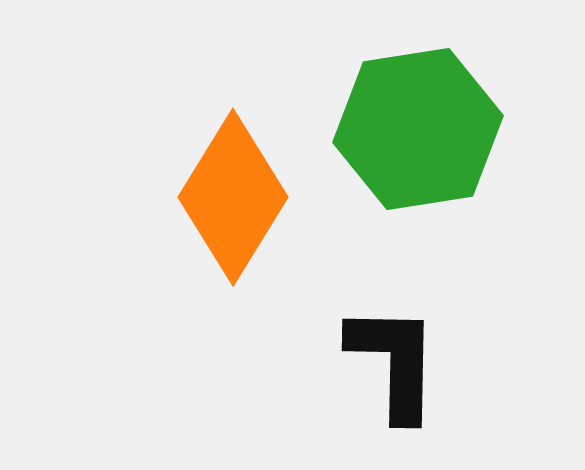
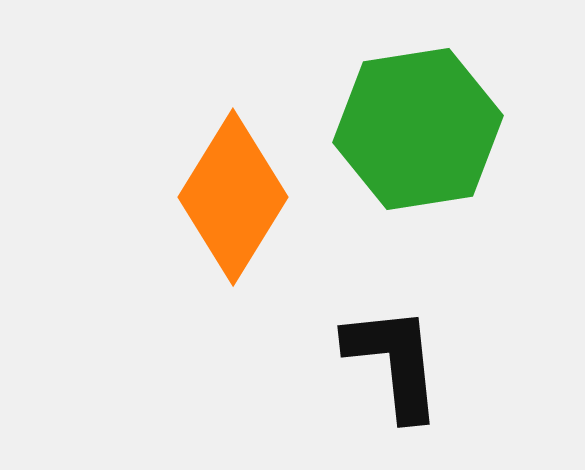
black L-shape: rotated 7 degrees counterclockwise
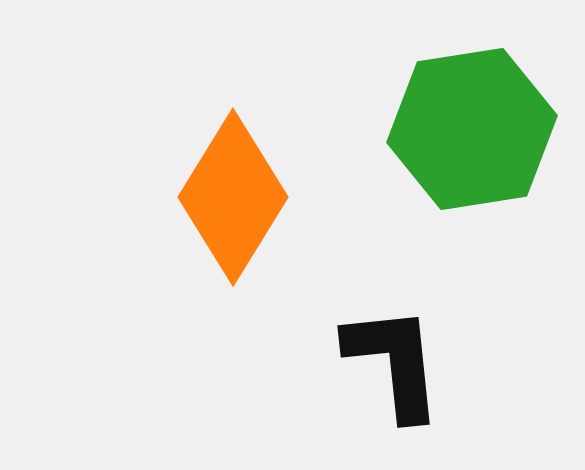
green hexagon: moved 54 px right
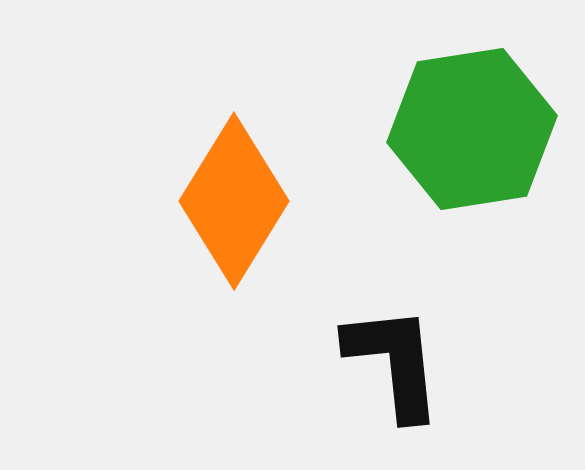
orange diamond: moved 1 px right, 4 px down
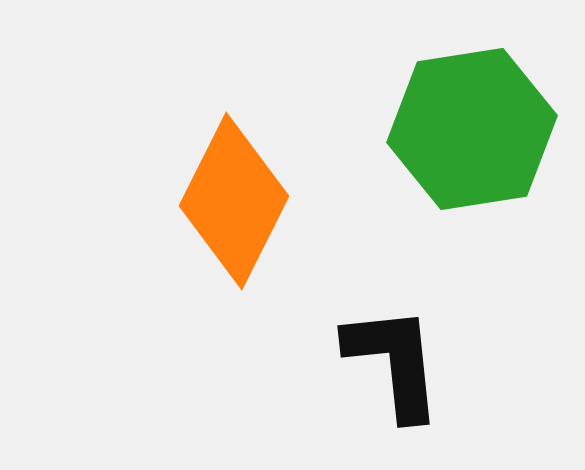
orange diamond: rotated 5 degrees counterclockwise
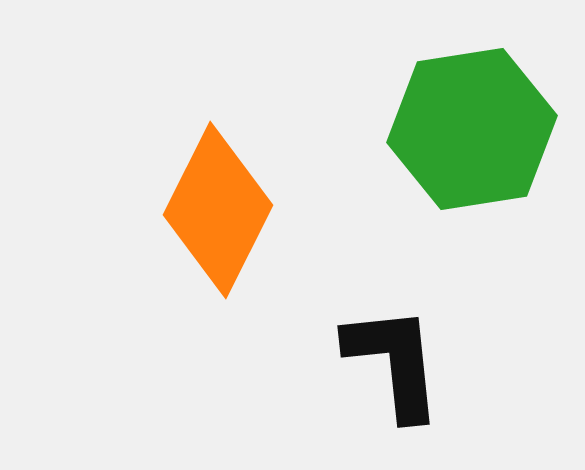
orange diamond: moved 16 px left, 9 px down
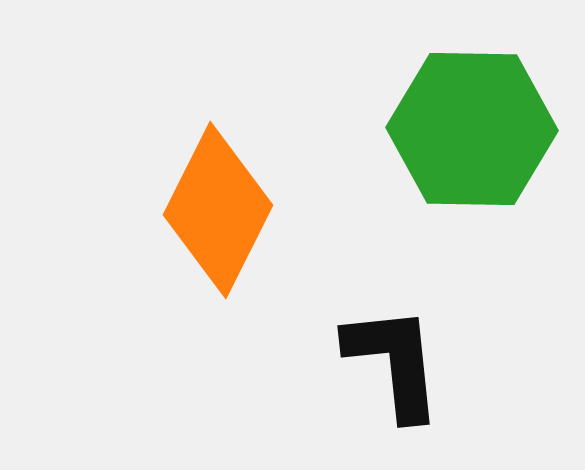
green hexagon: rotated 10 degrees clockwise
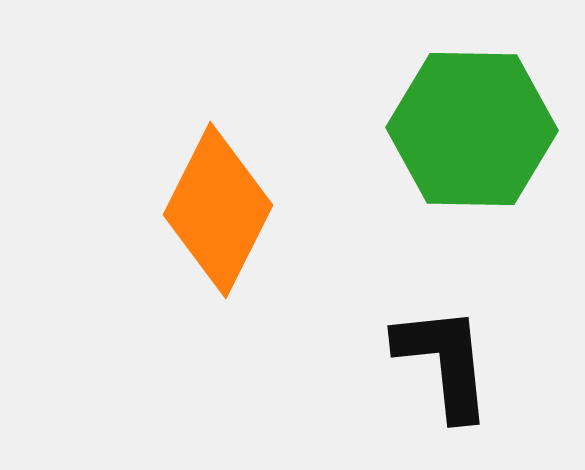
black L-shape: moved 50 px right
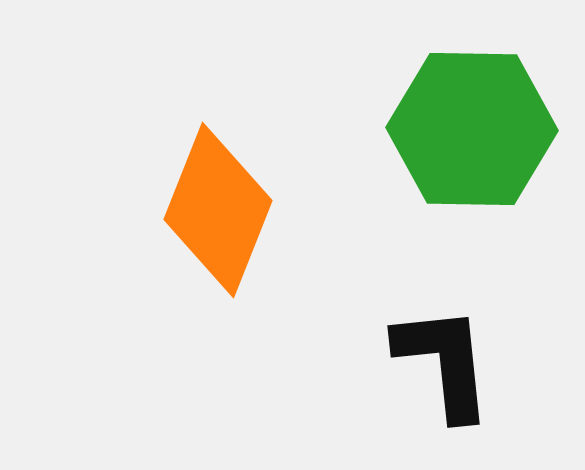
orange diamond: rotated 5 degrees counterclockwise
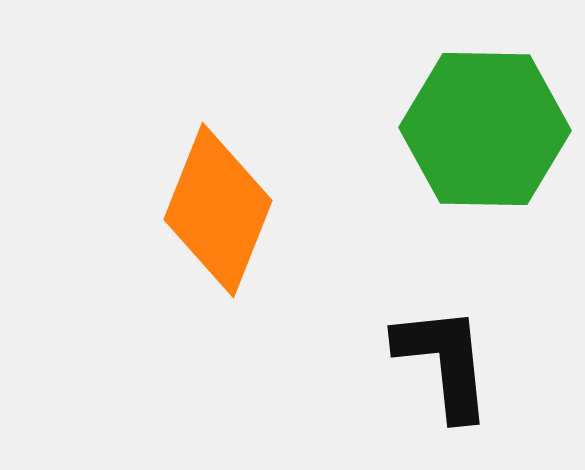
green hexagon: moved 13 px right
